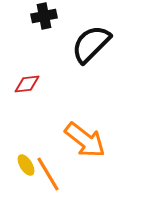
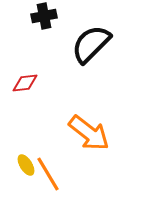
red diamond: moved 2 px left, 1 px up
orange arrow: moved 4 px right, 7 px up
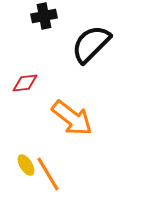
orange arrow: moved 17 px left, 15 px up
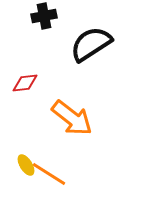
black semicircle: rotated 12 degrees clockwise
orange line: moved 1 px right; rotated 27 degrees counterclockwise
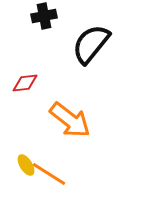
black semicircle: rotated 18 degrees counterclockwise
orange arrow: moved 2 px left, 2 px down
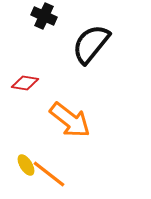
black cross: rotated 35 degrees clockwise
red diamond: rotated 16 degrees clockwise
orange line: rotated 6 degrees clockwise
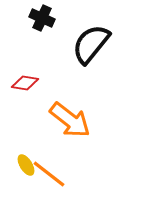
black cross: moved 2 px left, 2 px down
